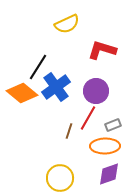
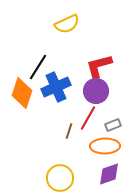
red L-shape: moved 3 px left, 16 px down; rotated 32 degrees counterclockwise
blue cross: rotated 12 degrees clockwise
orange diamond: rotated 68 degrees clockwise
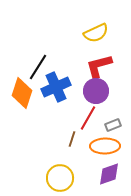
yellow semicircle: moved 29 px right, 9 px down
brown line: moved 3 px right, 8 px down
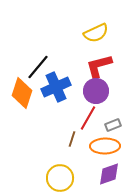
black line: rotated 8 degrees clockwise
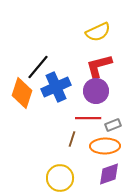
yellow semicircle: moved 2 px right, 1 px up
red line: rotated 60 degrees clockwise
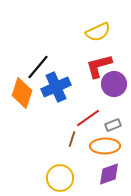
purple circle: moved 18 px right, 7 px up
red line: rotated 35 degrees counterclockwise
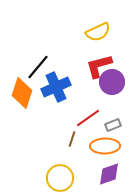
purple circle: moved 2 px left, 2 px up
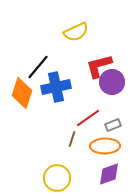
yellow semicircle: moved 22 px left
blue cross: rotated 12 degrees clockwise
yellow circle: moved 3 px left
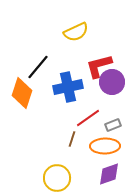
blue cross: moved 12 px right
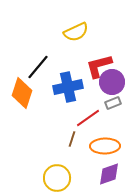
gray rectangle: moved 22 px up
